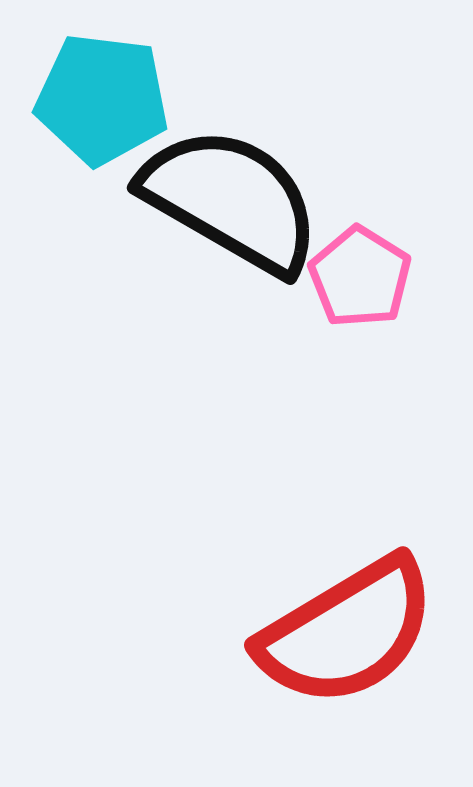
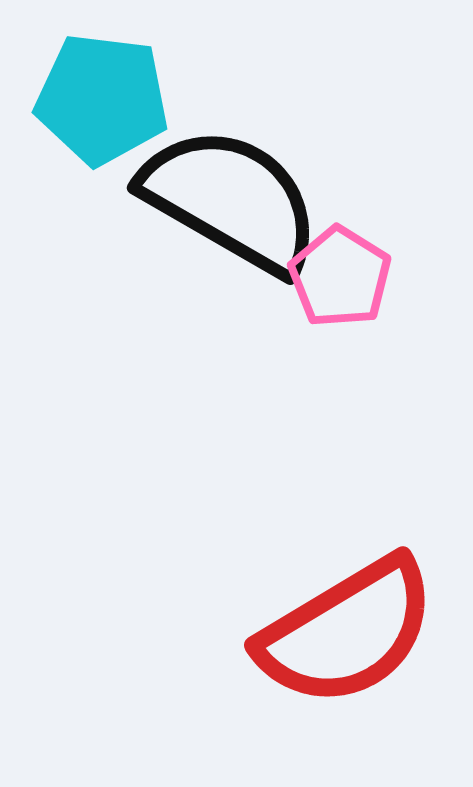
pink pentagon: moved 20 px left
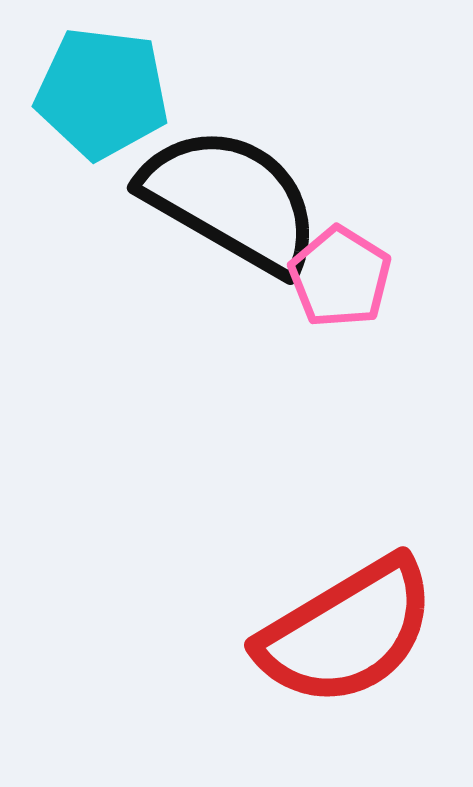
cyan pentagon: moved 6 px up
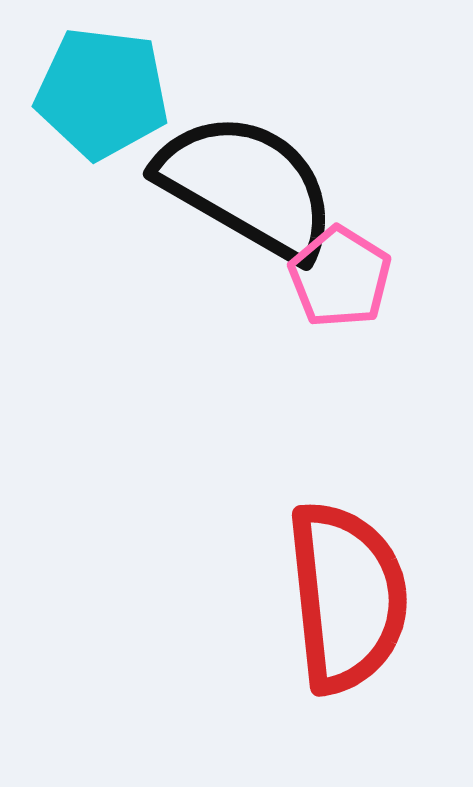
black semicircle: moved 16 px right, 14 px up
red semicircle: moved 35 px up; rotated 65 degrees counterclockwise
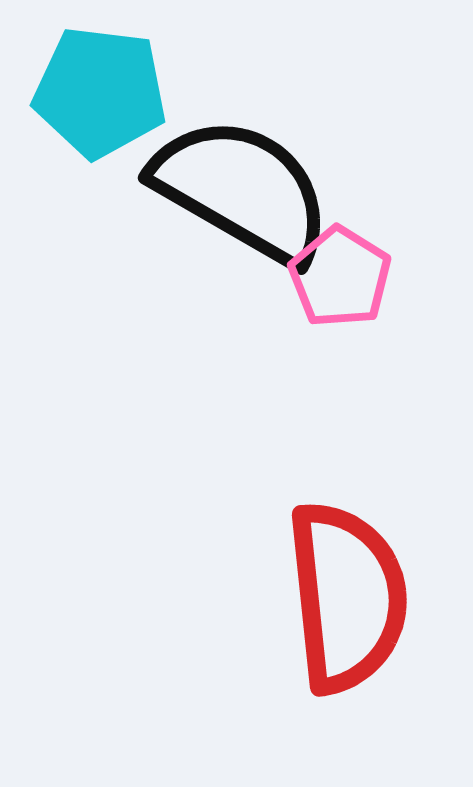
cyan pentagon: moved 2 px left, 1 px up
black semicircle: moved 5 px left, 4 px down
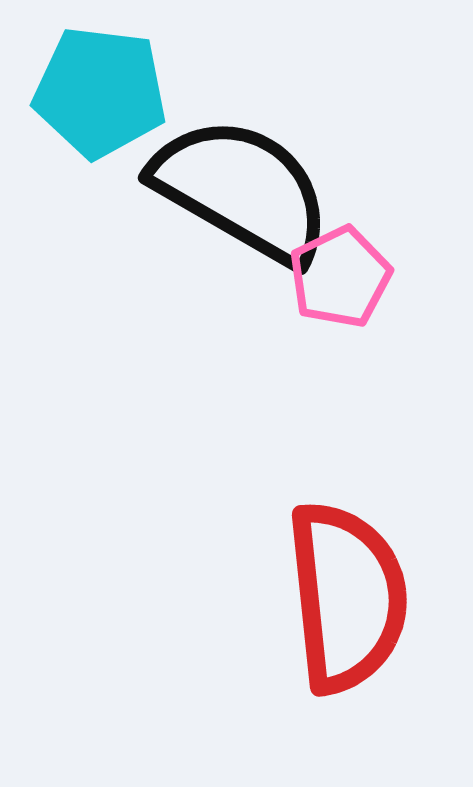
pink pentagon: rotated 14 degrees clockwise
